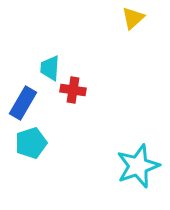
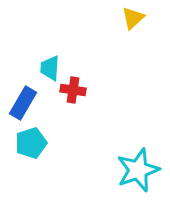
cyan star: moved 4 px down
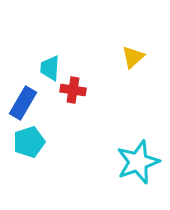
yellow triangle: moved 39 px down
cyan pentagon: moved 2 px left, 1 px up
cyan star: moved 8 px up
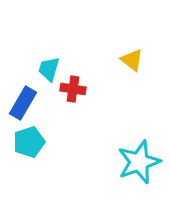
yellow triangle: moved 1 px left, 3 px down; rotated 40 degrees counterclockwise
cyan trapezoid: moved 1 px left, 1 px down; rotated 12 degrees clockwise
red cross: moved 1 px up
cyan star: moved 1 px right
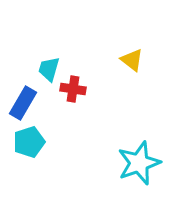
cyan star: moved 1 px down
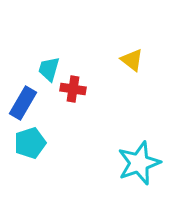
cyan pentagon: moved 1 px right, 1 px down
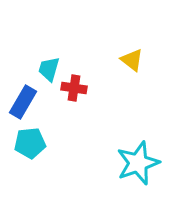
red cross: moved 1 px right, 1 px up
blue rectangle: moved 1 px up
cyan pentagon: rotated 12 degrees clockwise
cyan star: moved 1 px left
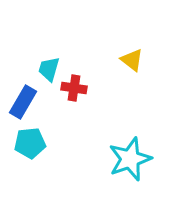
cyan star: moved 8 px left, 4 px up
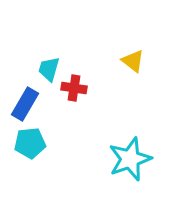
yellow triangle: moved 1 px right, 1 px down
blue rectangle: moved 2 px right, 2 px down
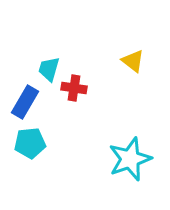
blue rectangle: moved 2 px up
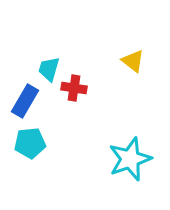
blue rectangle: moved 1 px up
